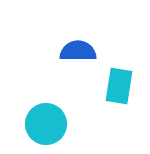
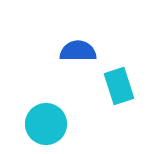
cyan rectangle: rotated 27 degrees counterclockwise
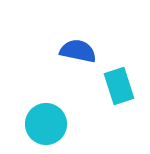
blue semicircle: rotated 12 degrees clockwise
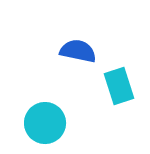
cyan circle: moved 1 px left, 1 px up
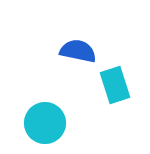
cyan rectangle: moved 4 px left, 1 px up
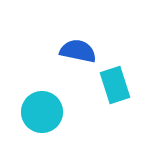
cyan circle: moved 3 px left, 11 px up
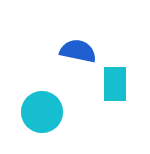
cyan rectangle: moved 1 px up; rotated 18 degrees clockwise
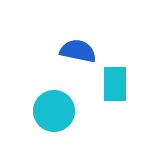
cyan circle: moved 12 px right, 1 px up
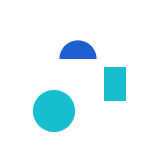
blue semicircle: rotated 12 degrees counterclockwise
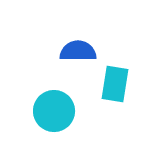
cyan rectangle: rotated 9 degrees clockwise
